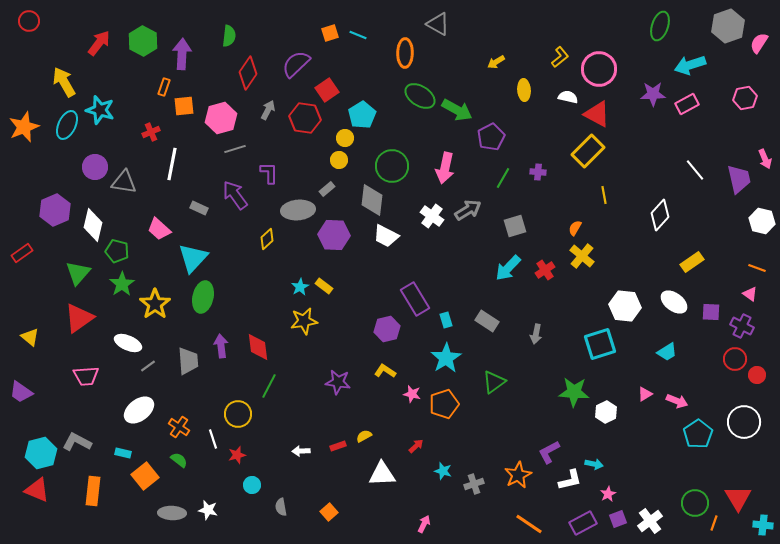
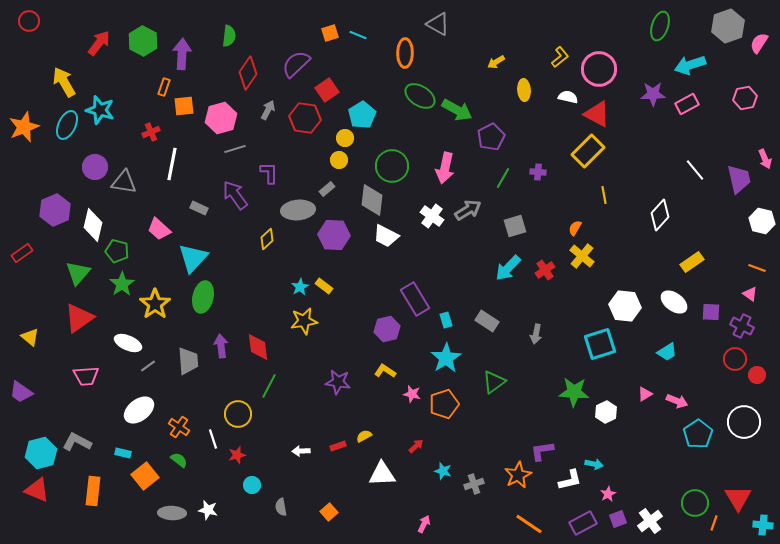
purple L-shape at (549, 452): moved 7 px left, 1 px up; rotated 20 degrees clockwise
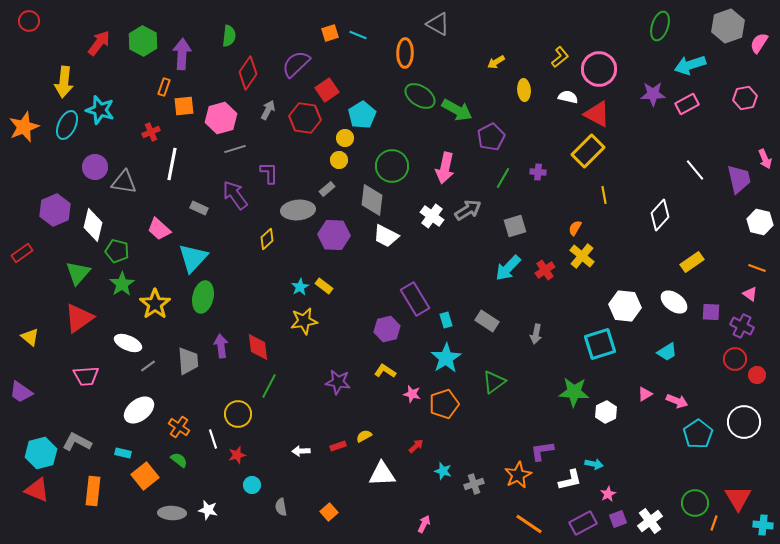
yellow arrow at (64, 82): rotated 144 degrees counterclockwise
white hexagon at (762, 221): moved 2 px left, 1 px down
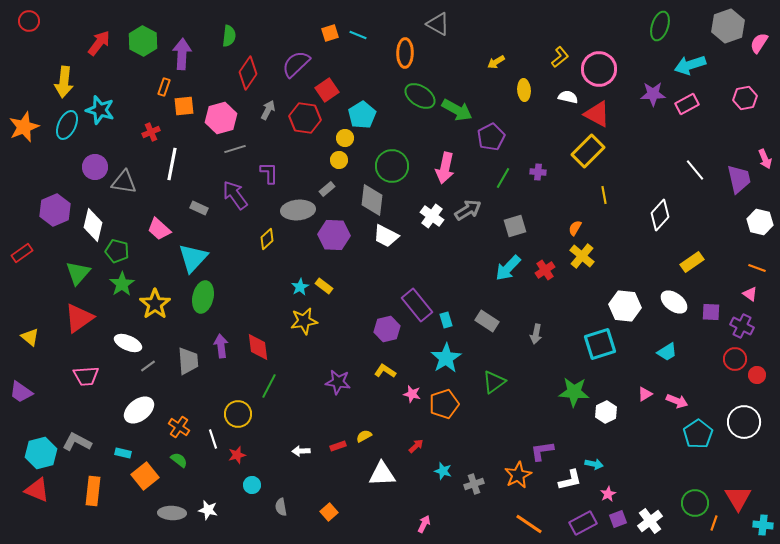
purple rectangle at (415, 299): moved 2 px right, 6 px down; rotated 8 degrees counterclockwise
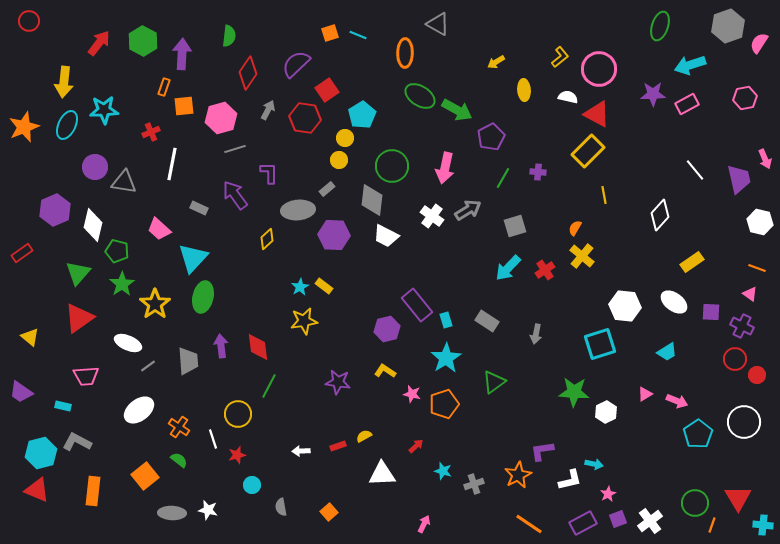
cyan star at (100, 110): moved 4 px right; rotated 20 degrees counterclockwise
cyan rectangle at (123, 453): moved 60 px left, 47 px up
orange line at (714, 523): moved 2 px left, 2 px down
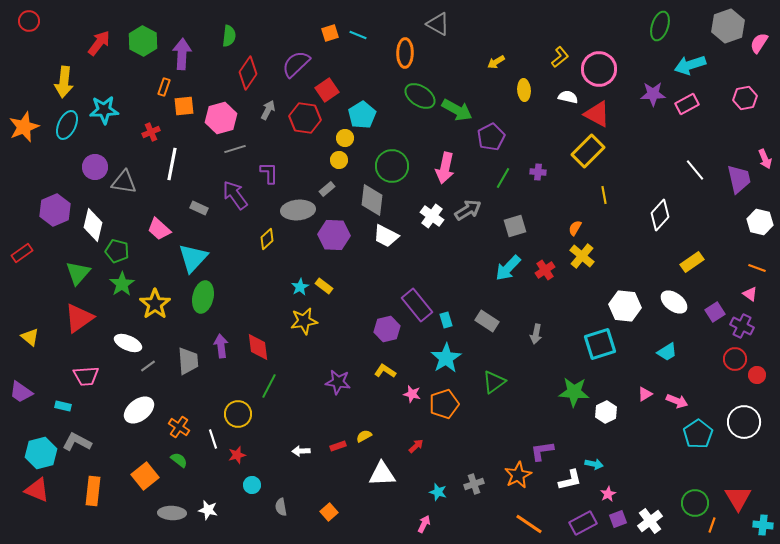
purple square at (711, 312): moved 4 px right; rotated 36 degrees counterclockwise
cyan star at (443, 471): moved 5 px left, 21 px down
